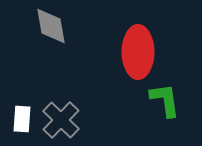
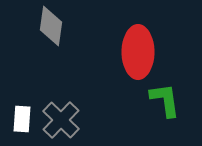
gray diamond: rotated 18 degrees clockwise
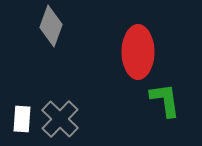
gray diamond: rotated 12 degrees clockwise
gray cross: moved 1 px left, 1 px up
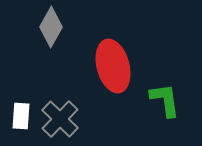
gray diamond: moved 1 px down; rotated 9 degrees clockwise
red ellipse: moved 25 px left, 14 px down; rotated 15 degrees counterclockwise
white rectangle: moved 1 px left, 3 px up
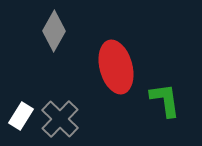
gray diamond: moved 3 px right, 4 px down
red ellipse: moved 3 px right, 1 px down
white rectangle: rotated 28 degrees clockwise
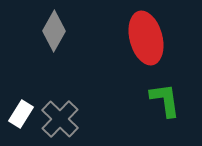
red ellipse: moved 30 px right, 29 px up
white rectangle: moved 2 px up
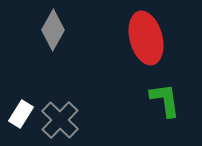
gray diamond: moved 1 px left, 1 px up
gray cross: moved 1 px down
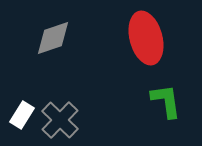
gray diamond: moved 8 px down; rotated 42 degrees clockwise
green L-shape: moved 1 px right, 1 px down
white rectangle: moved 1 px right, 1 px down
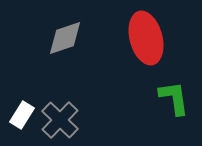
gray diamond: moved 12 px right
green L-shape: moved 8 px right, 3 px up
